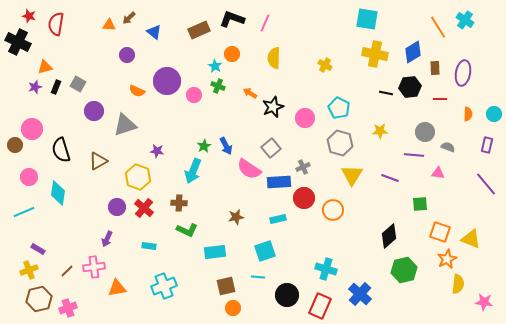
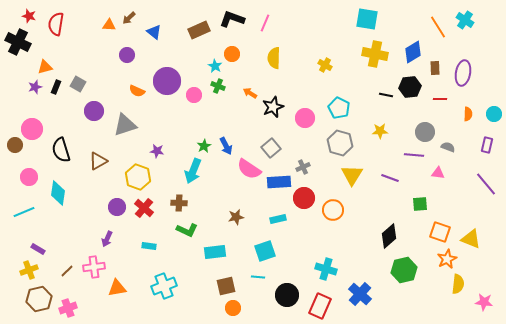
black line at (386, 93): moved 2 px down
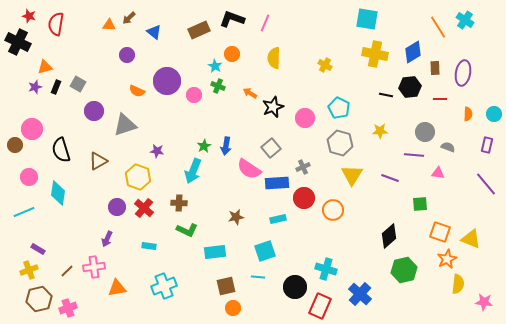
blue arrow at (226, 146): rotated 36 degrees clockwise
blue rectangle at (279, 182): moved 2 px left, 1 px down
black circle at (287, 295): moved 8 px right, 8 px up
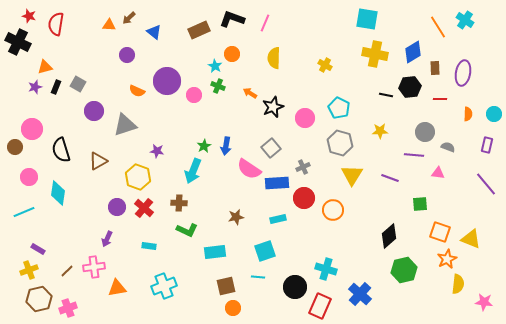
brown circle at (15, 145): moved 2 px down
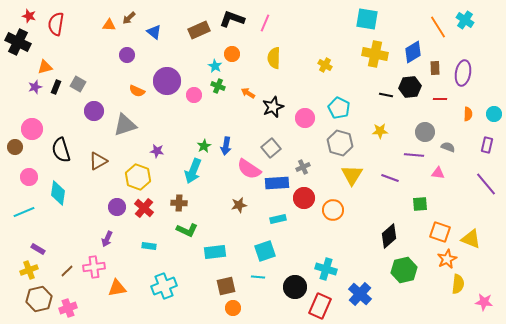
orange arrow at (250, 93): moved 2 px left
brown star at (236, 217): moved 3 px right, 12 px up
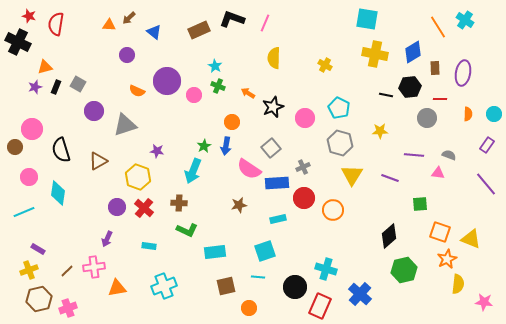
orange circle at (232, 54): moved 68 px down
gray circle at (425, 132): moved 2 px right, 14 px up
purple rectangle at (487, 145): rotated 21 degrees clockwise
gray semicircle at (448, 147): moved 1 px right, 8 px down
orange circle at (233, 308): moved 16 px right
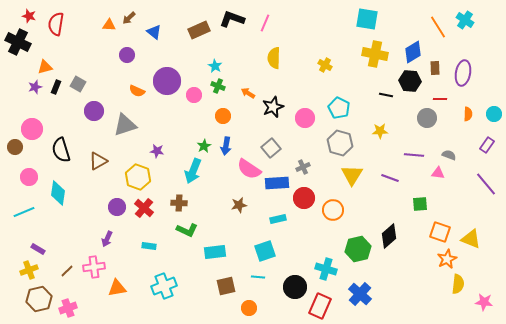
black hexagon at (410, 87): moved 6 px up; rotated 10 degrees clockwise
orange circle at (232, 122): moved 9 px left, 6 px up
green hexagon at (404, 270): moved 46 px left, 21 px up
